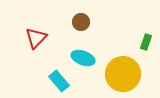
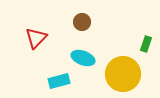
brown circle: moved 1 px right
green rectangle: moved 2 px down
cyan rectangle: rotated 65 degrees counterclockwise
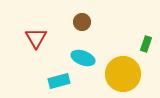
red triangle: rotated 15 degrees counterclockwise
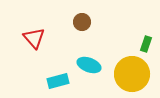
red triangle: moved 2 px left; rotated 10 degrees counterclockwise
cyan ellipse: moved 6 px right, 7 px down
yellow circle: moved 9 px right
cyan rectangle: moved 1 px left
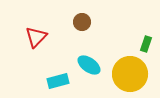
red triangle: moved 2 px right, 1 px up; rotated 25 degrees clockwise
cyan ellipse: rotated 15 degrees clockwise
yellow circle: moved 2 px left
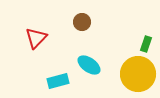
red triangle: moved 1 px down
yellow circle: moved 8 px right
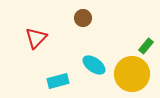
brown circle: moved 1 px right, 4 px up
green rectangle: moved 2 px down; rotated 21 degrees clockwise
cyan ellipse: moved 5 px right
yellow circle: moved 6 px left
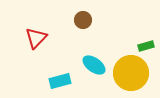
brown circle: moved 2 px down
green rectangle: rotated 35 degrees clockwise
yellow circle: moved 1 px left, 1 px up
cyan rectangle: moved 2 px right
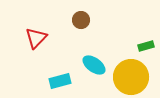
brown circle: moved 2 px left
yellow circle: moved 4 px down
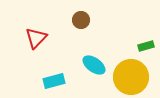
cyan rectangle: moved 6 px left
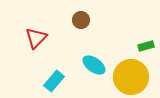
cyan rectangle: rotated 35 degrees counterclockwise
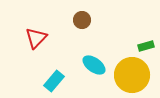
brown circle: moved 1 px right
yellow circle: moved 1 px right, 2 px up
